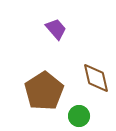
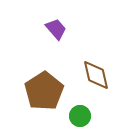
brown diamond: moved 3 px up
green circle: moved 1 px right
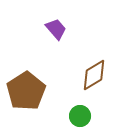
brown diamond: moved 2 px left; rotated 72 degrees clockwise
brown pentagon: moved 18 px left
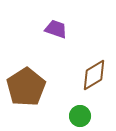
purple trapezoid: rotated 30 degrees counterclockwise
brown pentagon: moved 4 px up
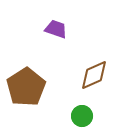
brown diamond: rotated 8 degrees clockwise
green circle: moved 2 px right
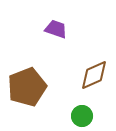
brown pentagon: moved 1 px right; rotated 12 degrees clockwise
